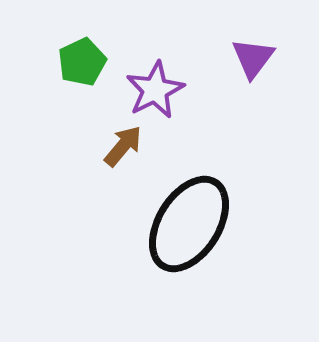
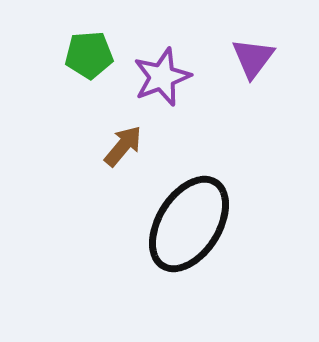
green pentagon: moved 7 px right, 7 px up; rotated 21 degrees clockwise
purple star: moved 7 px right, 13 px up; rotated 6 degrees clockwise
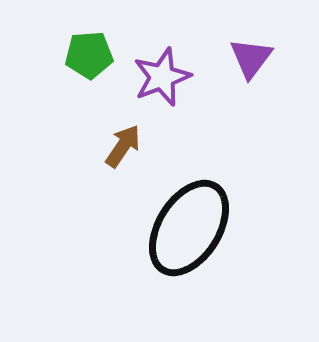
purple triangle: moved 2 px left
brown arrow: rotated 6 degrees counterclockwise
black ellipse: moved 4 px down
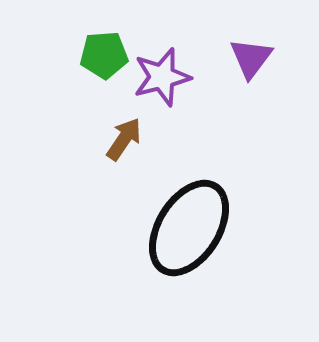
green pentagon: moved 15 px right
purple star: rotated 6 degrees clockwise
brown arrow: moved 1 px right, 7 px up
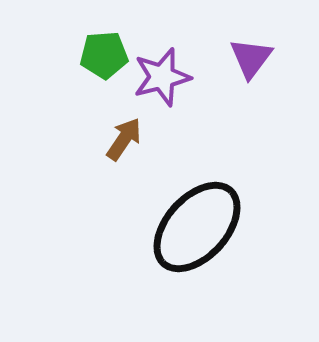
black ellipse: moved 8 px right, 1 px up; rotated 10 degrees clockwise
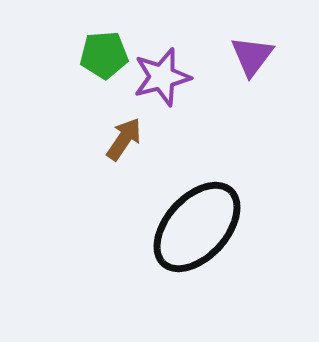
purple triangle: moved 1 px right, 2 px up
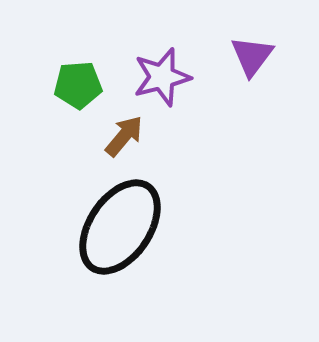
green pentagon: moved 26 px left, 30 px down
brown arrow: moved 3 px up; rotated 6 degrees clockwise
black ellipse: moved 77 px left; rotated 8 degrees counterclockwise
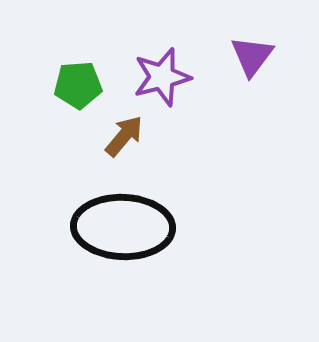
black ellipse: moved 3 px right; rotated 58 degrees clockwise
